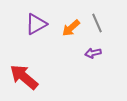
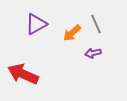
gray line: moved 1 px left, 1 px down
orange arrow: moved 1 px right, 5 px down
red arrow: moved 1 px left, 3 px up; rotated 16 degrees counterclockwise
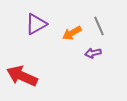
gray line: moved 3 px right, 2 px down
orange arrow: rotated 12 degrees clockwise
red arrow: moved 1 px left, 2 px down
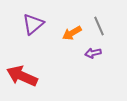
purple triangle: moved 3 px left; rotated 10 degrees counterclockwise
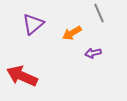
gray line: moved 13 px up
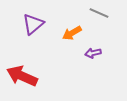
gray line: rotated 42 degrees counterclockwise
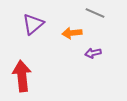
gray line: moved 4 px left
orange arrow: rotated 24 degrees clockwise
red arrow: rotated 60 degrees clockwise
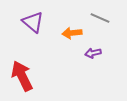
gray line: moved 5 px right, 5 px down
purple triangle: moved 2 px up; rotated 40 degrees counterclockwise
red arrow: rotated 20 degrees counterclockwise
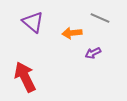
purple arrow: rotated 14 degrees counterclockwise
red arrow: moved 3 px right, 1 px down
